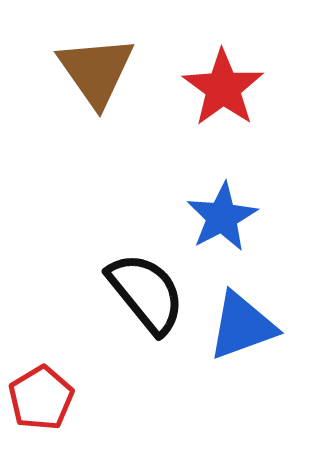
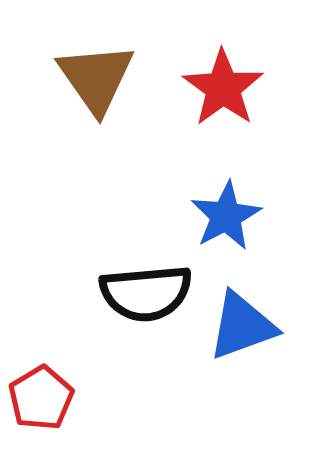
brown triangle: moved 7 px down
blue star: moved 4 px right, 1 px up
black semicircle: rotated 124 degrees clockwise
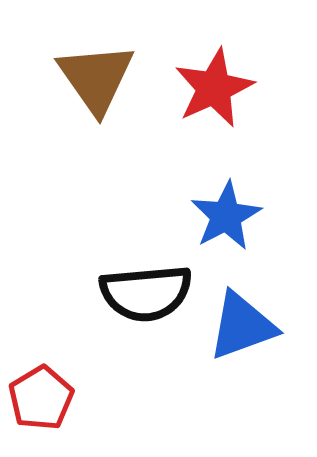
red star: moved 9 px left; rotated 12 degrees clockwise
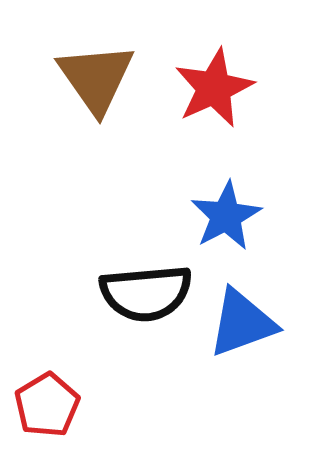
blue triangle: moved 3 px up
red pentagon: moved 6 px right, 7 px down
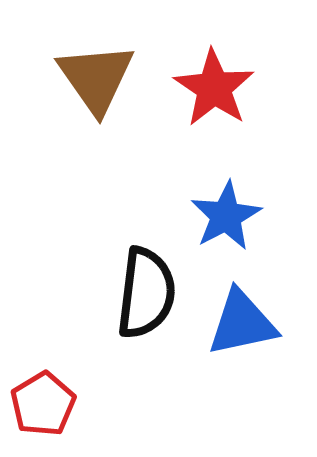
red star: rotated 14 degrees counterclockwise
black semicircle: rotated 78 degrees counterclockwise
blue triangle: rotated 8 degrees clockwise
red pentagon: moved 4 px left, 1 px up
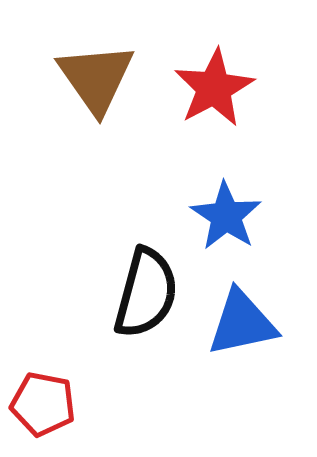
red star: rotated 10 degrees clockwise
blue star: rotated 10 degrees counterclockwise
black semicircle: rotated 8 degrees clockwise
red pentagon: rotated 30 degrees counterclockwise
